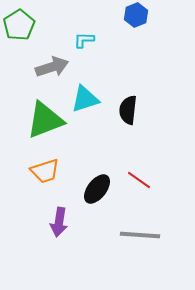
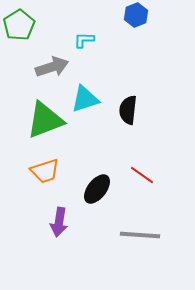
red line: moved 3 px right, 5 px up
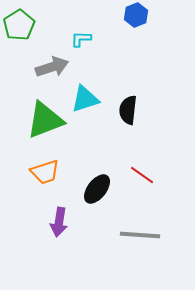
cyan L-shape: moved 3 px left, 1 px up
orange trapezoid: moved 1 px down
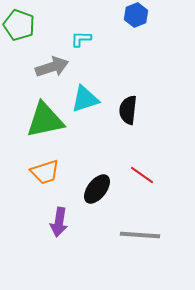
green pentagon: rotated 20 degrees counterclockwise
green triangle: rotated 9 degrees clockwise
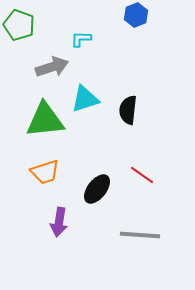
green triangle: rotated 6 degrees clockwise
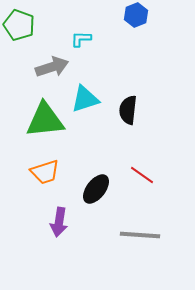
black ellipse: moved 1 px left
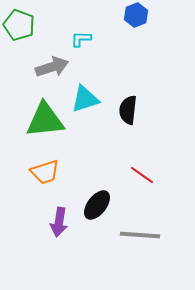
black ellipse: moved 1 px right, 16 px down
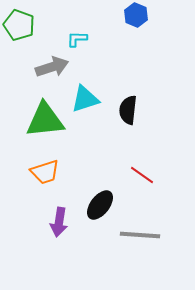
blue hexagon: rotated 15 degrees counterclockwise
cyan L-shape: moved 4 px left
black ellipse: moved 3 px right
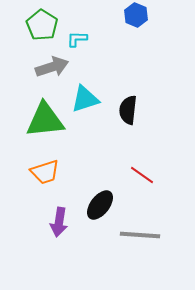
green pentagon: moved 23 px right; rotated 12 degrees clockwise
